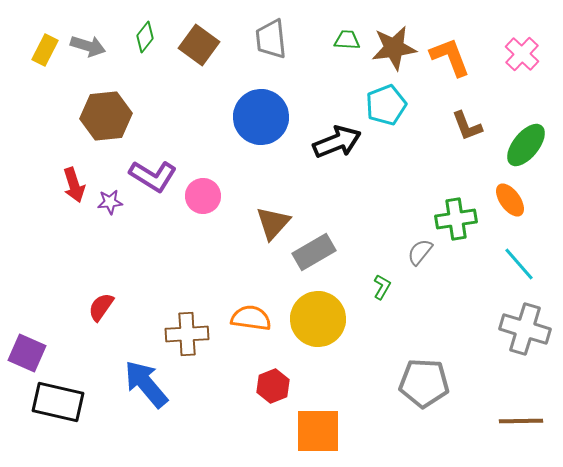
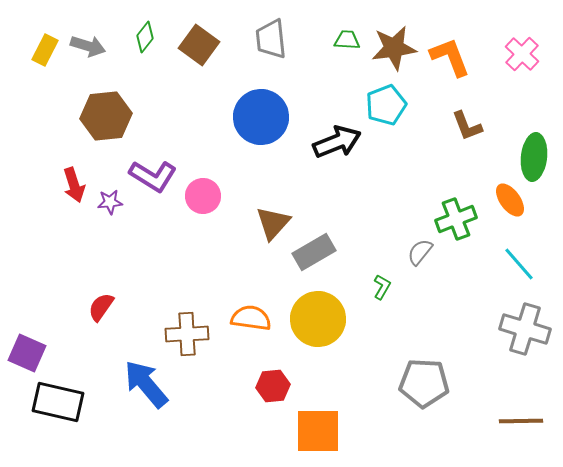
green ellipse: moved 8 px right, 12 px down; rotated 33 degrees counterclockwise
green cross: rotated 12 degrees counterclockwise
red hexagon: rotated 16 degrees clockwise
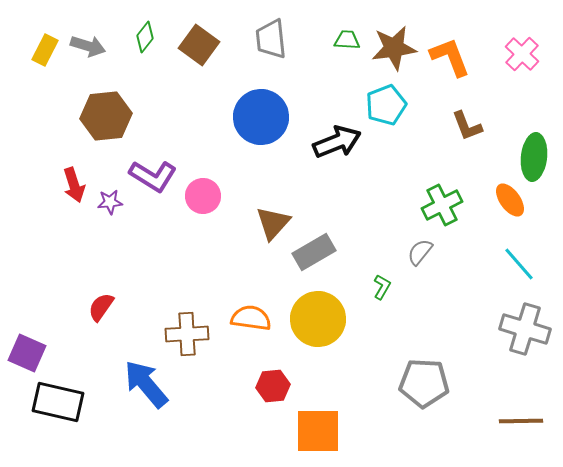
green cross: moved 14 px left, 14 px up; rotated 6 degrees counterclockwise
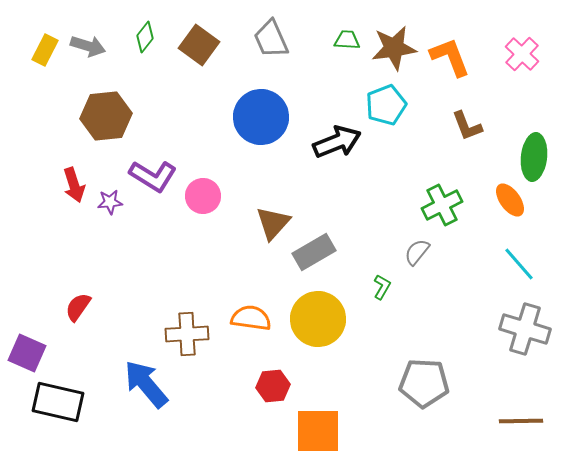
gray trapezoid: rotated 18 degrees counterclockwise
gray semicircle: moved 3 px left
red semicircle: moved 23 px left
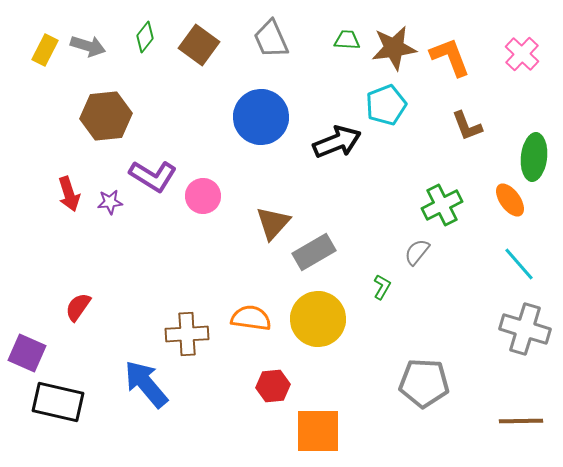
red arrow: moved 5 px left, 9 px down
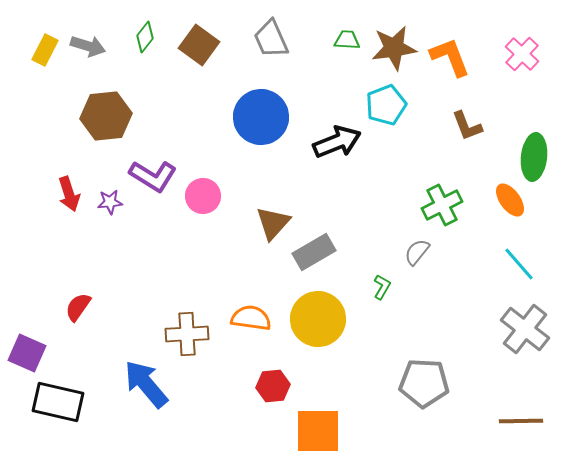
gray cross: rotated 21 degrees clockwise
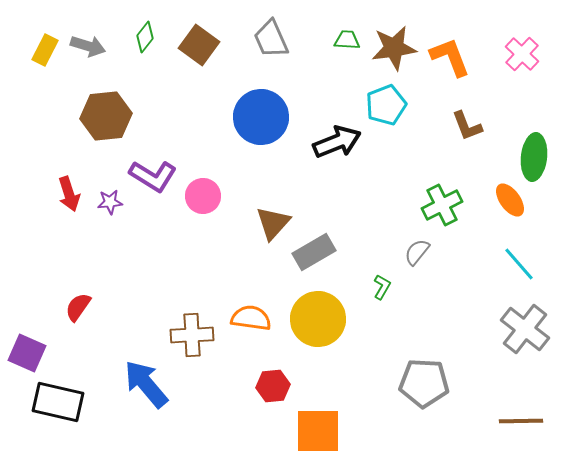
brown cross: moved 5 px right, 1 px down
